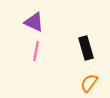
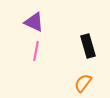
black rectangle: moved 2 px right, 2 px up
orange semicircle: moved 6 px left
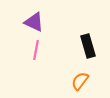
pink line: moved 1 px up
orange semicircle: moved 3 px left, 2 px up
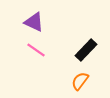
black rectangle: moved 2 px left, 4 px down; rotated 60 degrees clockwise
pink line: rotated 66 degrees counterclockwise
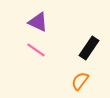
purple triangle: moved 4 px right
black rectangle: moved 3 px right, 2 px up; rotated 10 degrees counterclockwise
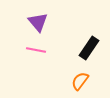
purple triangle: rotated 25 degrees clockwise
pink line: rotated 24 degrees counterclockwise
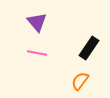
purple triangle: moved 1 px left
pink line: moved 1 px right, 3 px down
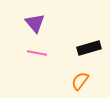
purple triangle: moved 2 px left, 1 px down
black rectangle: rotated 40 degrees clockwise
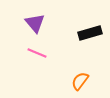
black rectangle: moved 1 px right, 15 px up
pink line: rotated 12 degrees clockwise
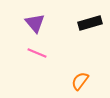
black rectangle: moved 10 px up
